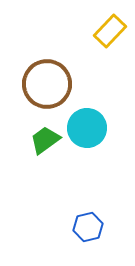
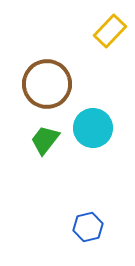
cyan circle: moved 6 px right
green trapezoid: rotated 16 degrees counterclockwise
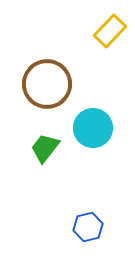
green trapezoid: moved 8 px down
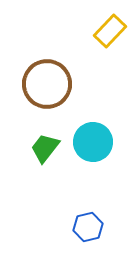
cyan circle: moved 14 px down
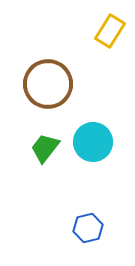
yellow rectangle: rotated 12 degrees counterclockwise
brown circle: moved 1 px right
blue hexagon: moved 1 px down
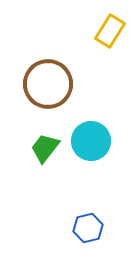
cyan circle: moved 2 px left, 1 px up
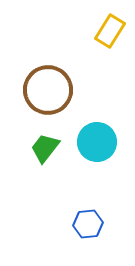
brown circle: moved 6 px down
cyan circle: moved 6 px right, 1 px down
blue hexagon: moved 4 px up; rotated 8 degrees clockwise
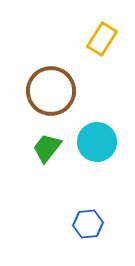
yellow rectangle: moved 8 px left, 8 px down
brown circle: moved 3 px right, 1 px down
green trapezoid: moved 2 px right
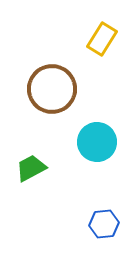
brown circle: moved 1 px right, 2 px up
green trapezoid: moved 16 px left, 20 px down; rotated 24 degrees clockwise
blue hexagon: moved 16 px right
